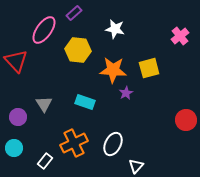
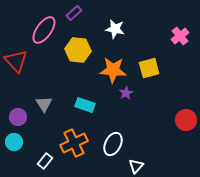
cyan rectangle: moved 3 px down
cyan circle: moved 6 px up
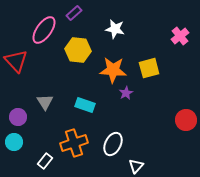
gray triangle: moved 1 px right, 2 px up
orange cross: rotated 8 degrees clockwise
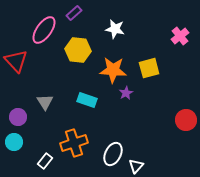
cyan rectangle: moved 2 px right, 5 px up
white ellipse: moved 10 px down
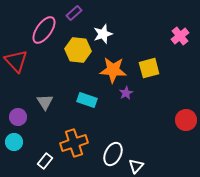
white star: moved 12 px left, 5 px down; rotated 30 degrees counterclockwise
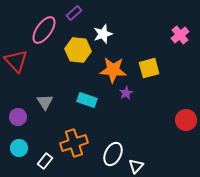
pink cross: moved 1 px up
cyan circle: moved 5 px right, 6 px down
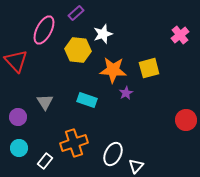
purple rectangle: moved 2 px right
pink ellipse: rotated 8 degrees counterclockwise
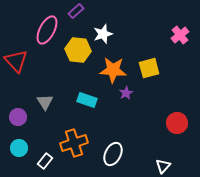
purple rectangle: moved 2 px up
pink ellipse: moved 3 px right
red circle: moved 9 px left, 3 px down
white triangle: moved 27 px right
